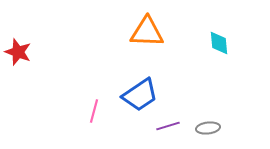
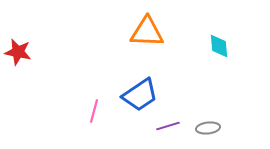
cyan diamond: moved 3 px down
red star: rotated 8 degrees counterclockwise
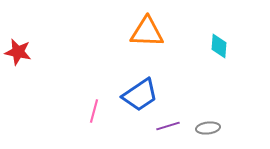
cyan diamond: rotated 10 degrees clockwise
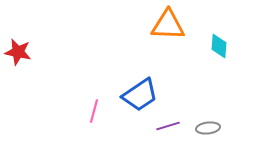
orange triangle: moved 21 px right, 7 px up
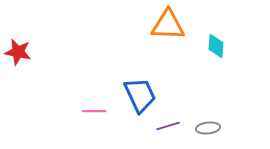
cyan diamond: moved 3 px left
blue trapezoid: rotated 81 degrees counterclockwise
pink line: rotated 75 degrees clockwise
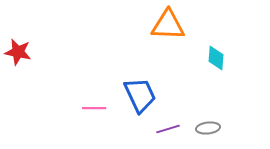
cyan diamond: moved 12 px down
pink line: moved 3 px up
purple line: moved 3 px down
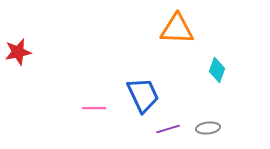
orange triangle: moved 9 px right, 4 px down
red star: rotated 24 degrees counterclockwise
cyan diamond: moved 1 px right, 12 px down; rotated 15 degrees clockwise
blue trapezoid: moved 3 px right
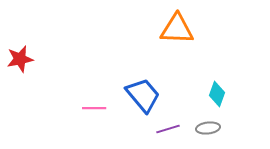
red star: moved 2 px right, 7 px down
cyan diamond: moved 24 px down
blue trapezoid: rotated 15 degrees counterclockwise
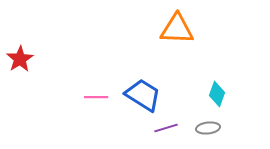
red star: rotated 20 degrees counterclockwise
blue trapezoid: rotated 18 degrees counterclockwise
pink line: moved 2 px right, 11 px up
purple line: moved 2 px left, 1 px up
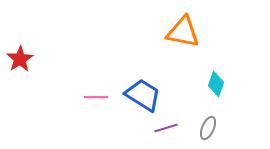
orange triangle: moved 6 px right, 3 px down; rotated 9 degrees clockwise
cyan diamond: moved 1 px left, 10 px up
gray ellipse: rotated 60 degrees counterclockwise
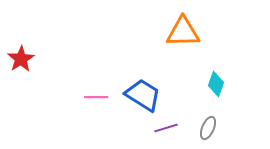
orange triangle: rotated 12 degrees counterclockwise
red star: moved 1 px right
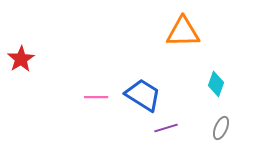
gray ellipse: moved 13 px right
